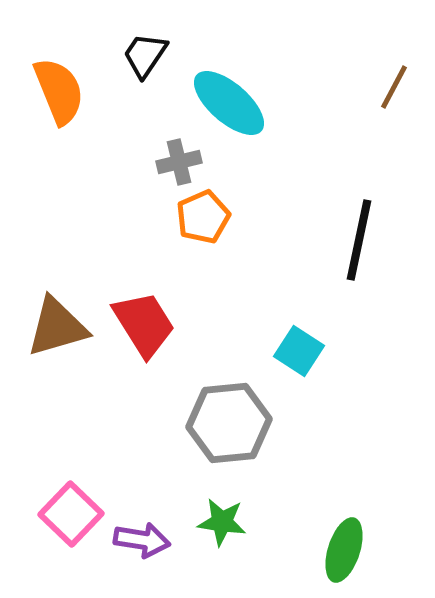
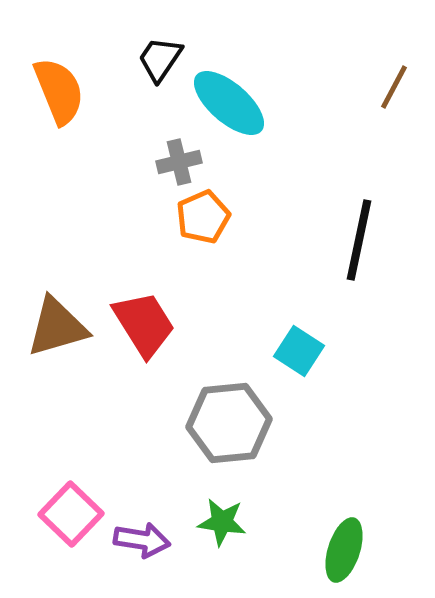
black trapezoid: moved 15 px right, 4 px down
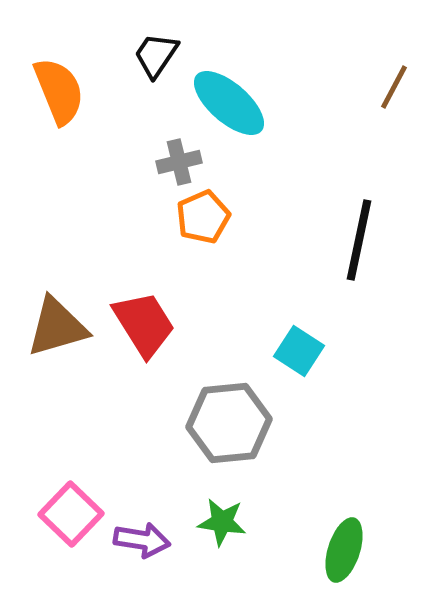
black trapezoid: moved 4 px left, 4 px up
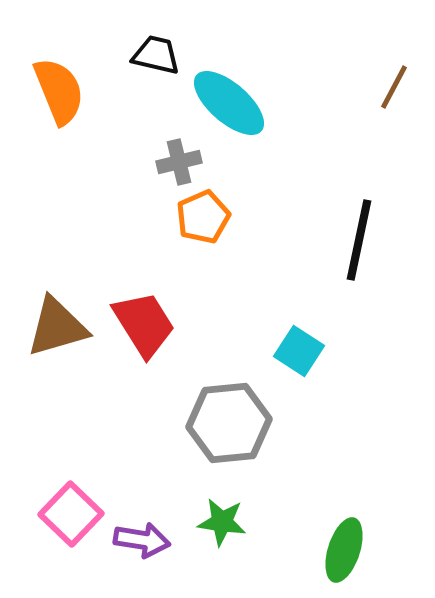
black trapezoid: rotated 69 degrees clockwise
